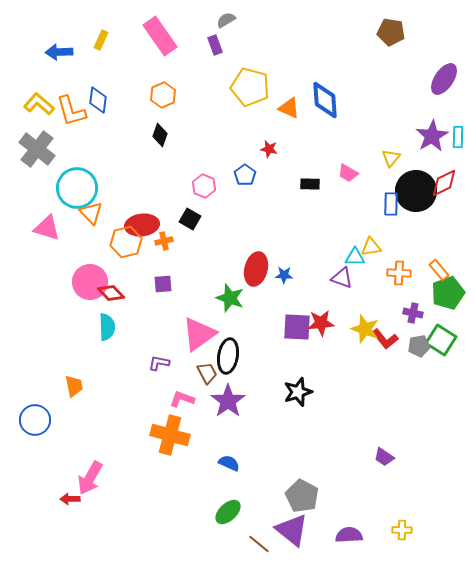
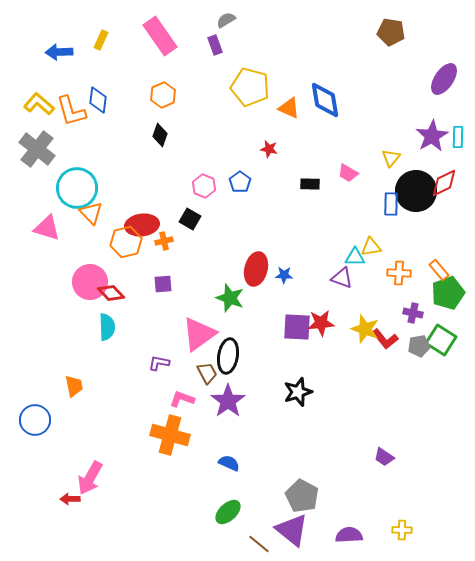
blue diamond at (325, 100): rotated 6 degrees counterclockwise
blue pentagon at (245, 175): moved 5 px left, 7 px down
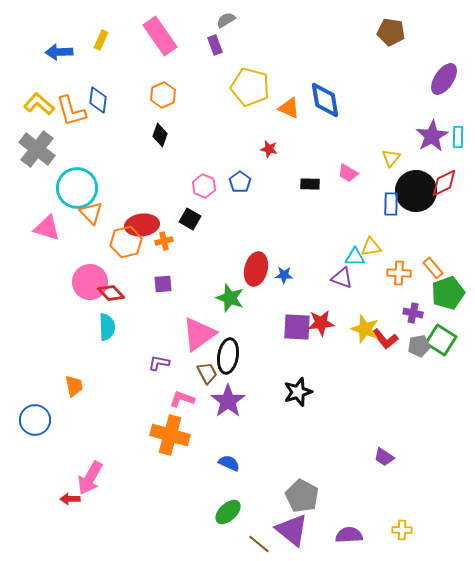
orange rectangle at (439, 270): moved 6 px left, 2 px up
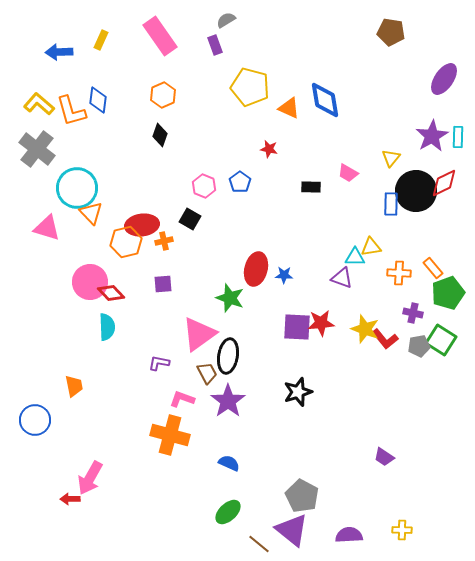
black rectangle at (310, 184): moved 1 px right, 3 px down
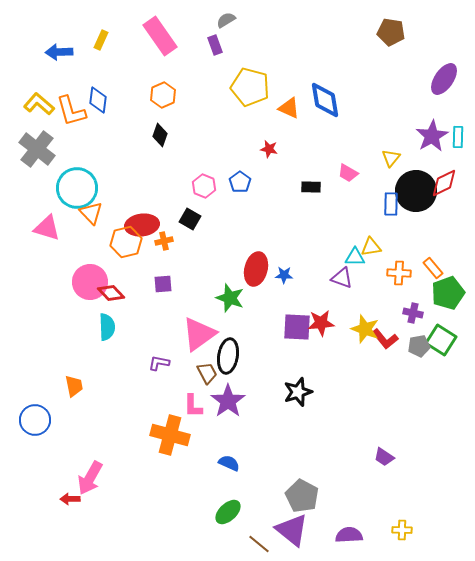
pink L-shape at (182, 399): moved 11 px right, 7 px down; rotated 110 degrees counterclockwise
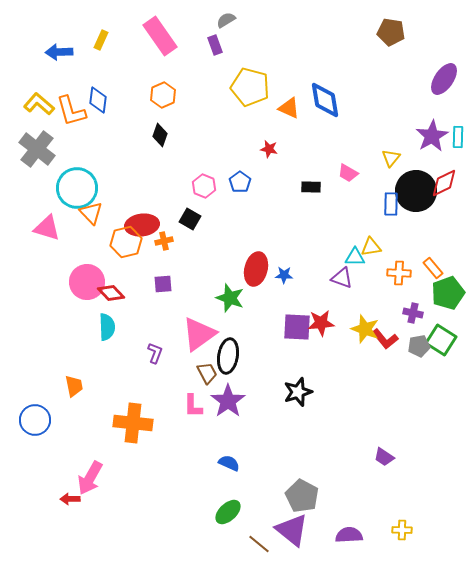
pink circle at (90, 282): moved 3 px left
purple L-shape at (159, 363): moved 4 px left, 10 px up; rotated 100 degrees clockwise
orange cross at (170, 435): moved 37 px left, 12 px up; rotated 9 degrees counterclockwise
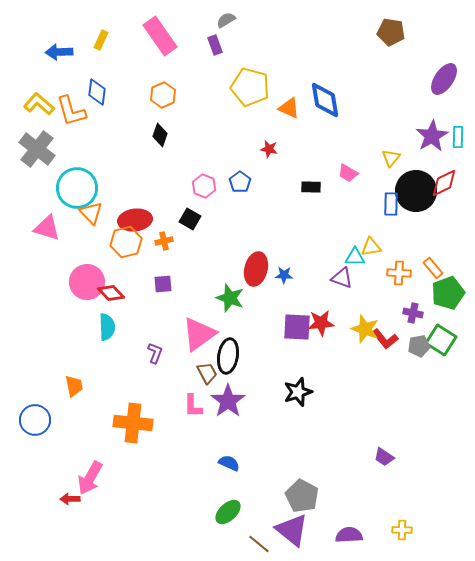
blue diamond at (98, 100): moved 1 px left, 8 px up
red ellipse at (142, 225): moved 7 px left, 5 px up
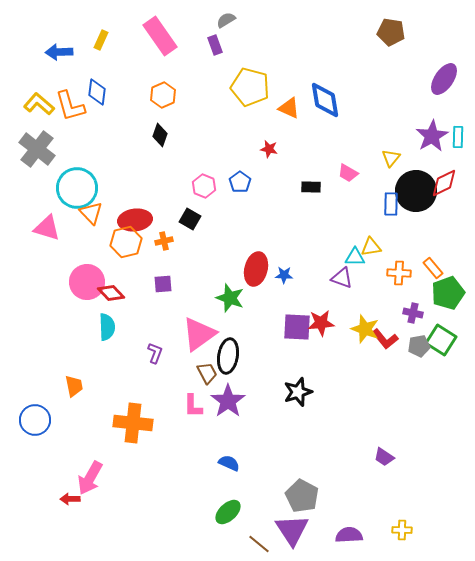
orange L-shape at (71, 111): moved 1 px left, 5 px up
purple triangle at (292, 530): rotated 18 degrees clockwise
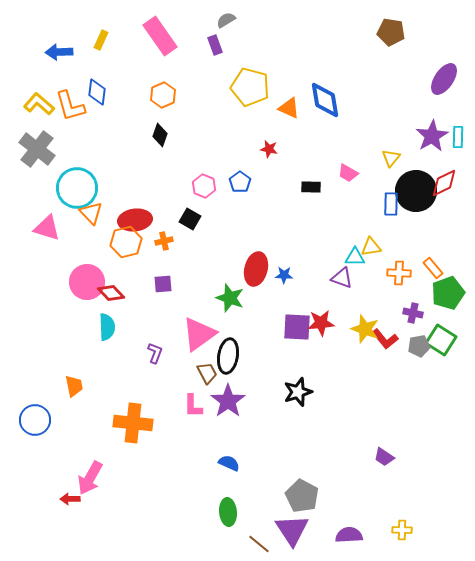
green ellipse at (228, 512): rotated 52 degrees counterclockwise
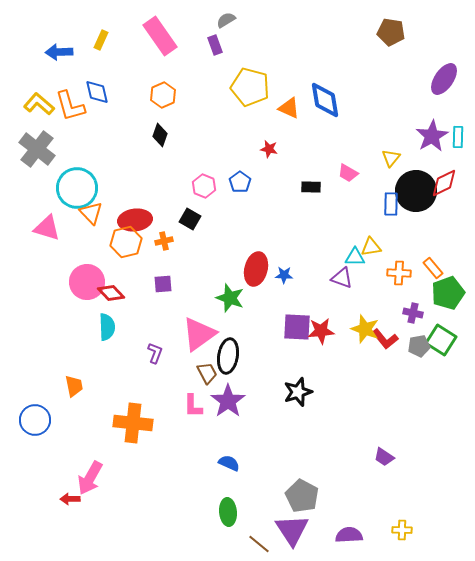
blue diamond at (97, 92): rotated 20 degrees counterclockwise
red star at (321, 323): moved 8 px down
